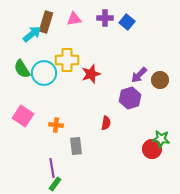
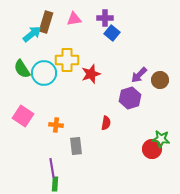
blue square: moved 15 px left, 11 px down
green rectangle: rotated 32 degrees counterclockwise
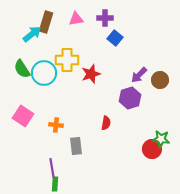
pink triangle: moved 2 px right
blue square: moved 3 px right, 5 px down
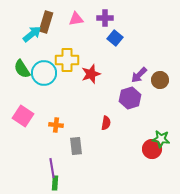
green rectangle: moved 1 px up
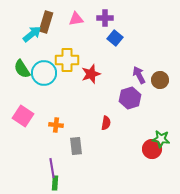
purple arrow: rotated 108 degrees clockwise
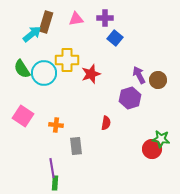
brown circle: moved 2 px left
